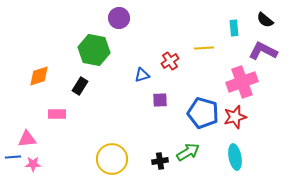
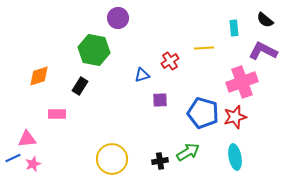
purple circle: moved 1 px left
blue line: moved 1 px down; rotated 21 degrees counterclockwise
pink star: rotated 21 degrees counterclockwise
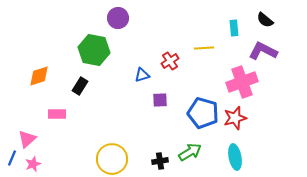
red star: moved 1 px down
pink triangle: rotated 36 degrees counterclockwise
green arrow: moved 2 px right
blue line: moved 1 px left; rotated 42 degrees counterclockwise
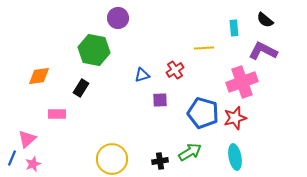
red cross: moved 5 px right, 9 px down
orange diamond: rotated 10 degrees clockwise
black rectangle: moved 1 px right, 2 px down
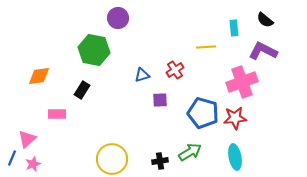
yellow line: moved 2 px right, 1 px up
black rectangle: moved 1 px right, 2 px down
red star: rotated 10 degrees clockwise
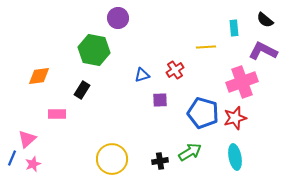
red star: rotated 10 degrees counterclockwise
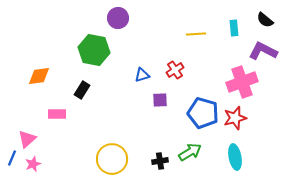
yellow line: moved 10 px left, 13 px up
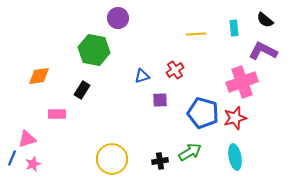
blue triangle: moved 1 px down
pink triangle: rotated 24 degrees clockwise
